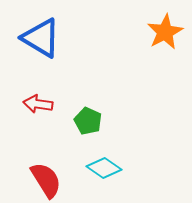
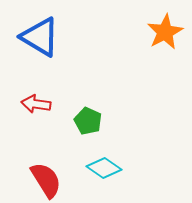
blue triangle: moved 1 px left, 1 px up
red arrow: moved 2 px left
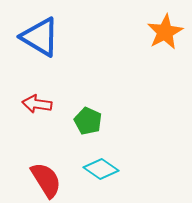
red arrow: moved 1 px right
cyan diamond: moved 3 px left, 1 px down
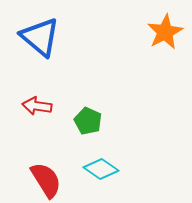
blue triangle: rotated 9 degrees clockwise
red arrow: moved 2 px down
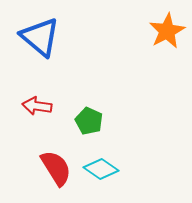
orange star: moved 2 px right, 1 px up
green pentagon: moved 1 px right
red semicircle: moved 10 px right, 12 px up
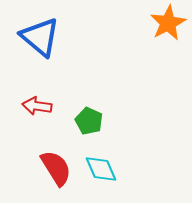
orange star: moved 1 px right, 8 px up
cyan diamond: rotated 32 degrees clockwise
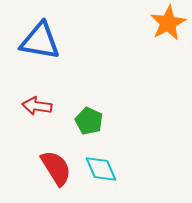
blue triangle: moved 4 px down; rotated 30 degrees counterclockwise
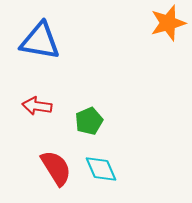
orange star: rotated 12 degrees clockwise
green pentagon: rotated 24 degrees clockwise
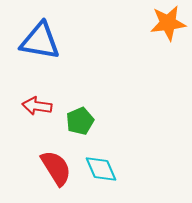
orange star: rotated 9 degrees clockwise
green pentagon: moved 9 px left
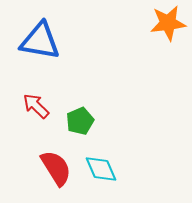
red arrow: moved 1 px left; rotated 36 degrees clockwise
